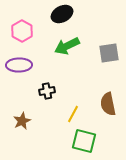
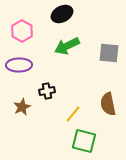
gray square: rotated 15 degrees clockwise
yellow line: rotated 12 degrees clockwise
brown star: moved 14 px up
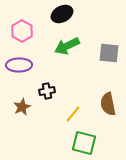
green square: moved 2 px down
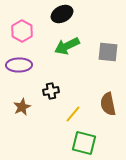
gray square: moved 1 px left, 1 px up
black cross: moved 4 px right
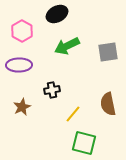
black ellipse: moved 5 px left
gray square: rotated 15 degrees counterclockwise
black cross: moved 1 px right, 1 px up
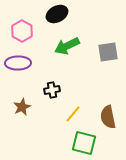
purple ellipse: moved 1 px left, 2 px up
brown semicircle: moved 13 px down
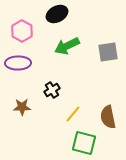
black cross: rotated 21 degrees counterclockwise
brown star: rotated 24 degrees clockwise
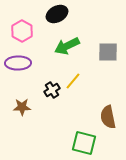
gray square: rotated 10 degrees clockwise
yellow line: moved 33 px up
